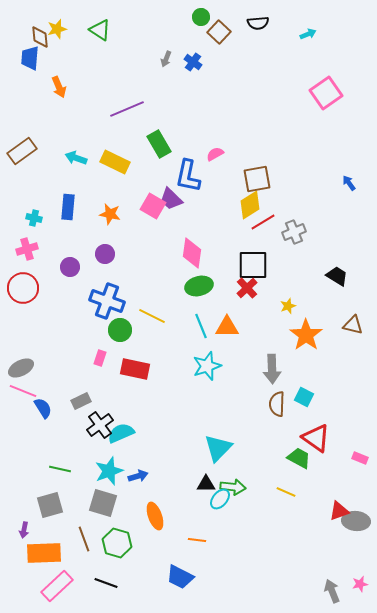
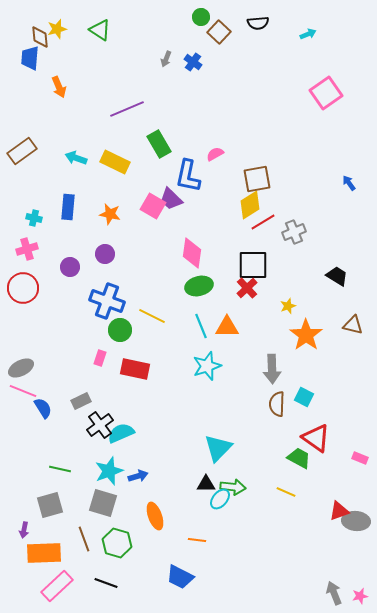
pink star at (360, 584): moved 12 px down
gray arrow at (332, 591): moved 2 px right, 2 px down
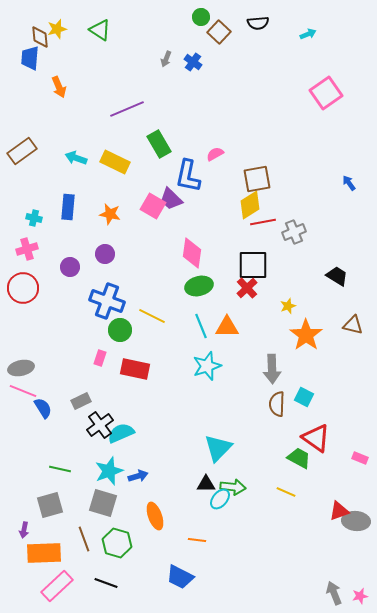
red line at (263, 222): rotated 20 degrees clockwise
gray ellipse at (21, 368): rotated 15 degrees clockwise
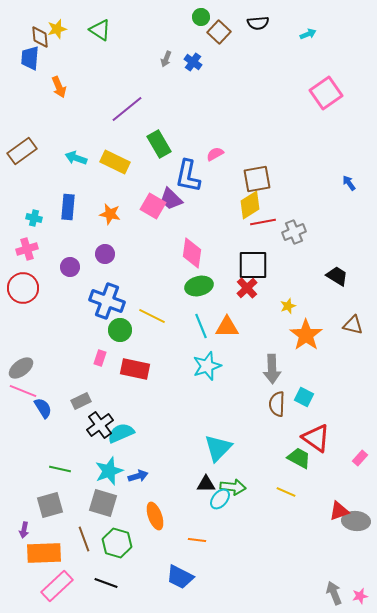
purple line at (127, 109): rotated 16 degrees counterclockwise
gray ellipse at (21, 368): rotated 25 degrees counterclockwise
pink rectangle at (360, 458): rotated 70 degrees counterclockwise
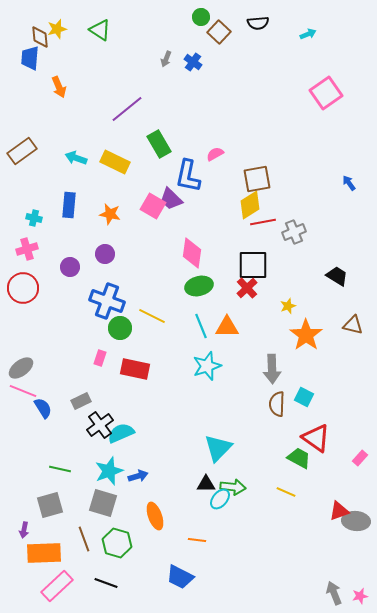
blue rectangle at (68, 207): moved 1 px right, 2 px up
green circle at (120, 330): moved 2 px up
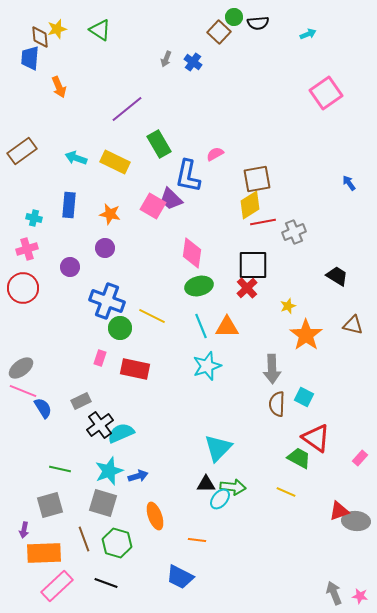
green circle at (201, 17): moved 33 px right
purple circle at (105, 254): moved 6 px up
pink star at (360, 596): rotated 21 degrees clockwise
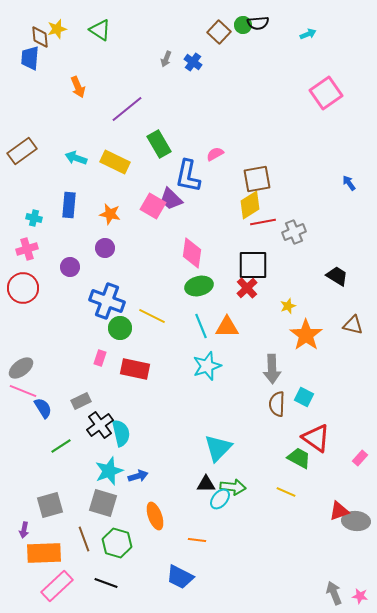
green circle at (234, 17): moved 9 px right, 8 px down
orange arrow at (59, 87): moved 19 px right
cyan semicircle at (121, 433): rotated 100 degrees clockwise
green line at (60, 469): moved 1 px right, 23 px up; rotated 45 degrees counterclockwise
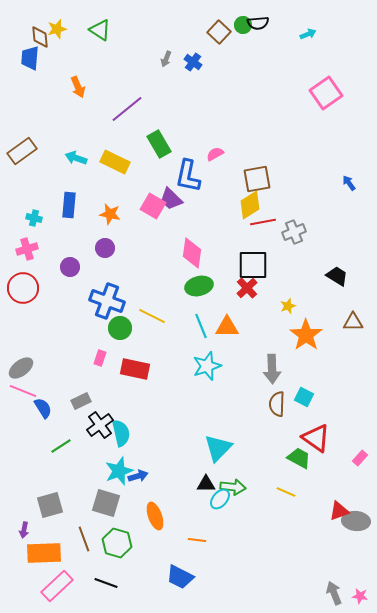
brown triangle at (353, 325): moved 3 px up; rotated 15 degrees counterclockwise
cyan star at (109, 471): moved 10 px right
gray square at (103, 503): moved 3 px right
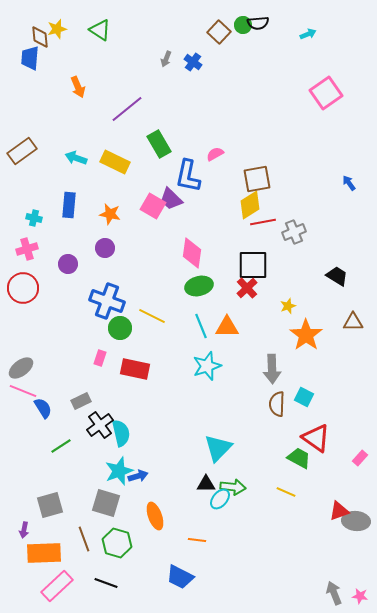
purple circle at (70, 267): moved 2 px left, 3 px up
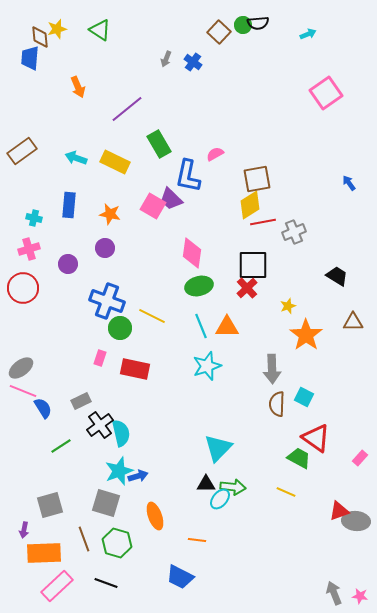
pink cross at (27, 249): moved 2 px right
